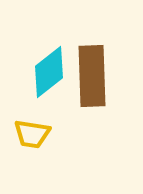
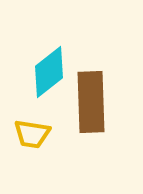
brown rectangle: moved 1 px left, 26 px down
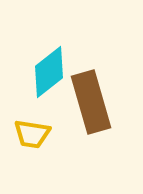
brown rectangle: rotated 14 degrees counterclockwise
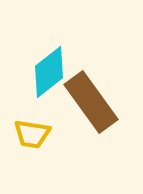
brown rectangle: rotated 20 degrees counterclockwise
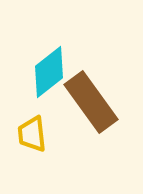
yellow trapezoid: rotated 75 degrees clockwise
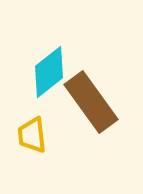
yellow trapezoid: moved 1 px down
